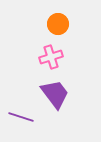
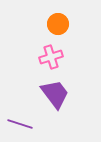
purple line: moved 1 px left, 7 px down
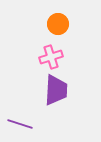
purple trapezoid: moved 1 px right, 4 px up; rotated 40 degrees clockwise
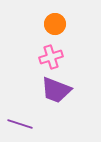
orange circle: moved 3 px left
purple trapezoid: rotated 108 degrees clockwise
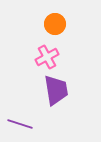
pink cross: moved 4 px left; rotated 10 degrees counterclockwise
purple trapezoid: rotated 120 degrees counterclockwise
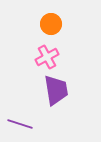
orange circle: moved 4 px left
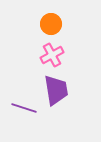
pink cross: moved 5 px right, 2 px up
purple line: moved 4 px right, 16 px up
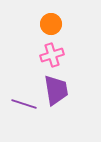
pink cross: rotated 10 degrees clockwise
purple line: moved 4 px up
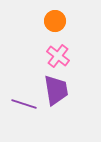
orange circle: moved 4 px right, 3 px up
pink cross: moved 6 px right, 1 px down; rotated 35 degrees counterclockwise
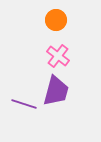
orange circle: moved 1 px right, 1 px up
purple trapezoid: moved 1 px down; rotated 24 degrees clockwise
